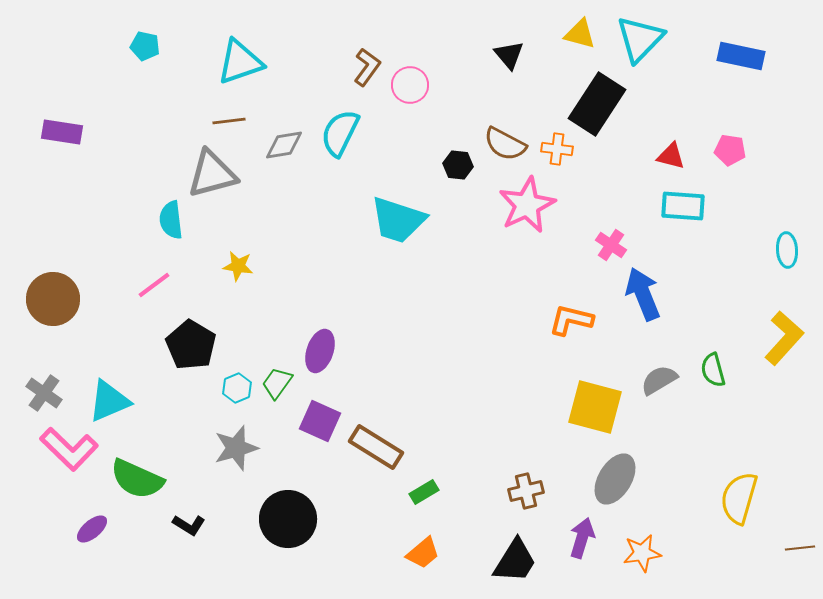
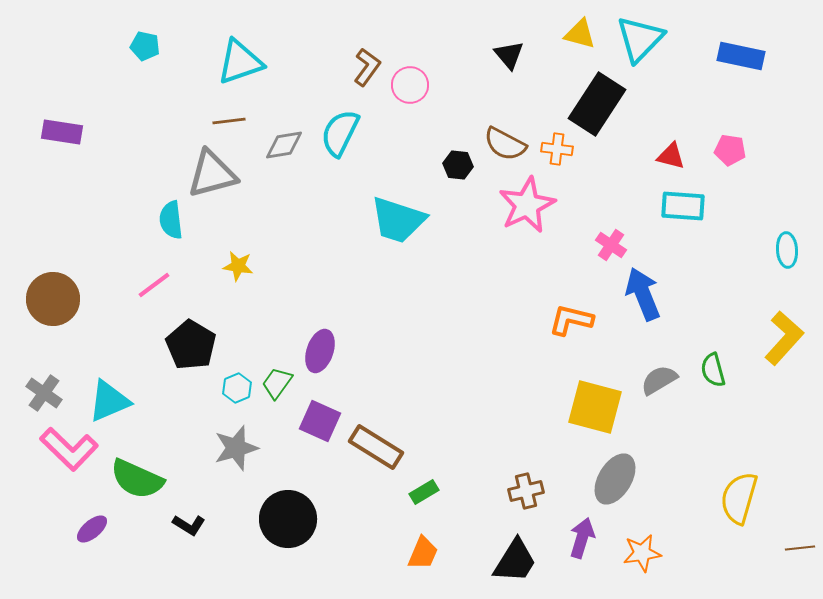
orange trapezoid at (423, 553): rotated 27 degrees counterclockwise
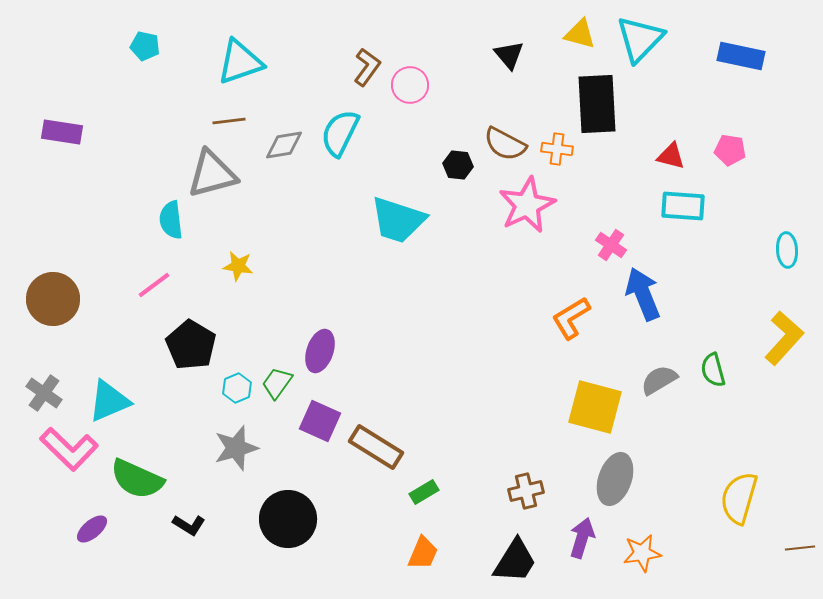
black rectangle at (597, 104): rotated 36 degrees counterclockwise
orange L-shape at (571, 320): moved 2 px up; rotated 45 degrees counterclockwise
gray ellipse at (615, 479): rotated 12 degrees counterclockwise
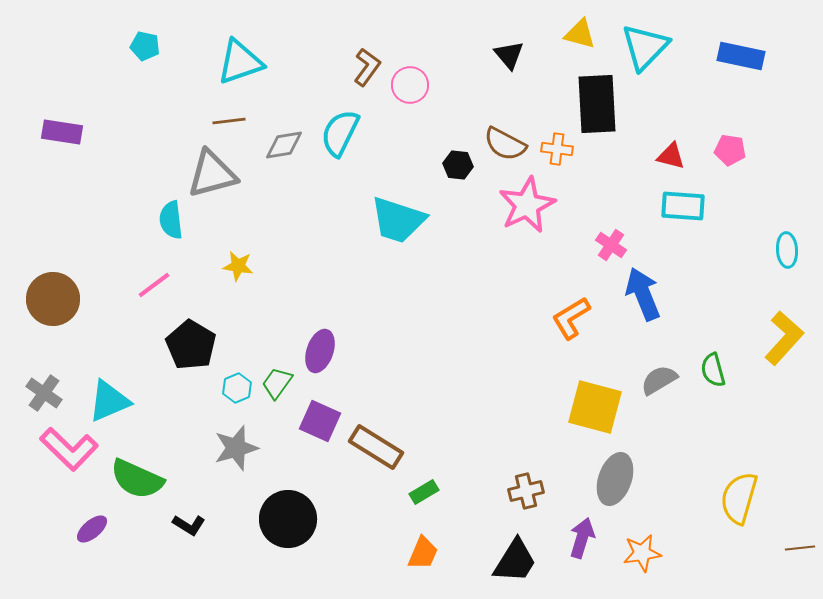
cyan triangle at (640, 39): moved 5 px right, 8 px down
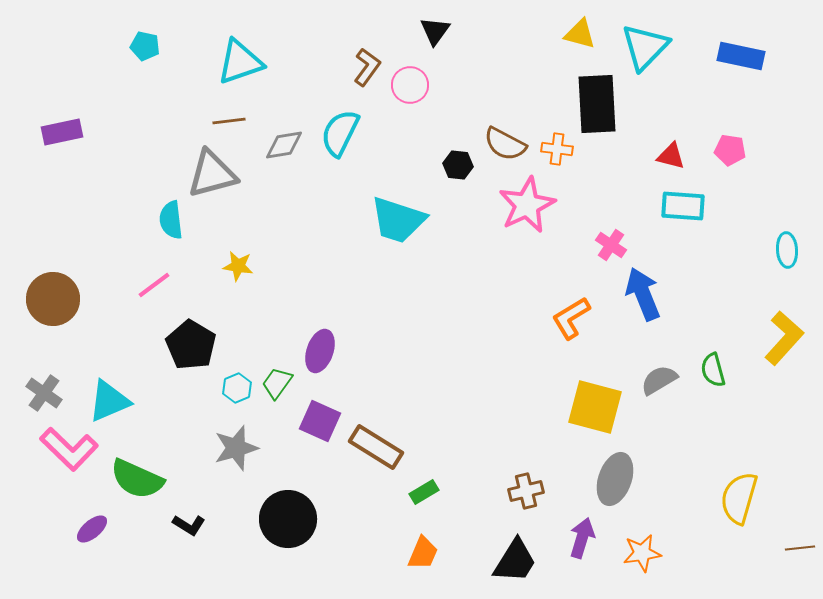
black triangle at (509, 55): moved 74 px left, 24 px up; rotated 16 degrees clockwise
purple rectangle at (62, 132): rotated 21 degrees counterclockwise
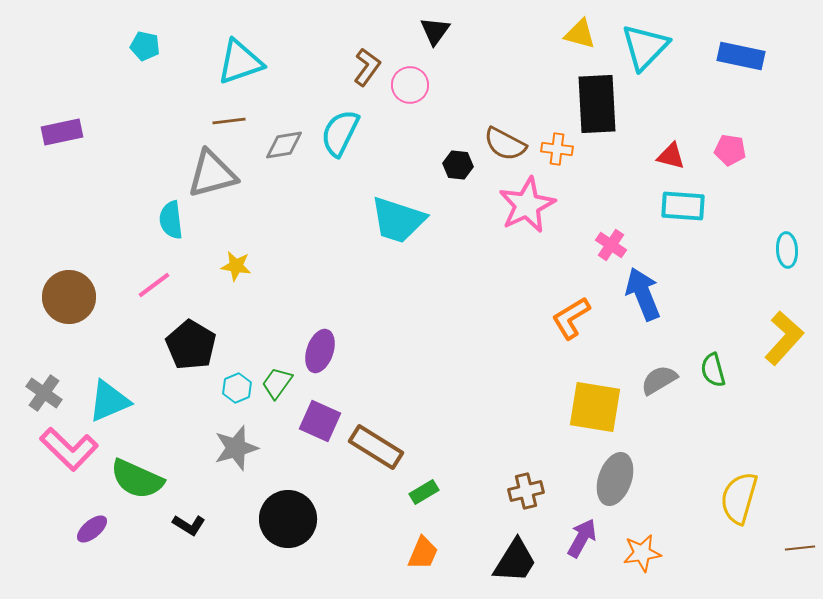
yellow star at (238, 266): moved 2 px left
brown circle at (53, 299): moved 16 px right, 2 px up
yellow square at (595, 407): rotated 6 degrees counterclockwise
purple arrow at (582, 538): rotated 12 degrees clockwise
